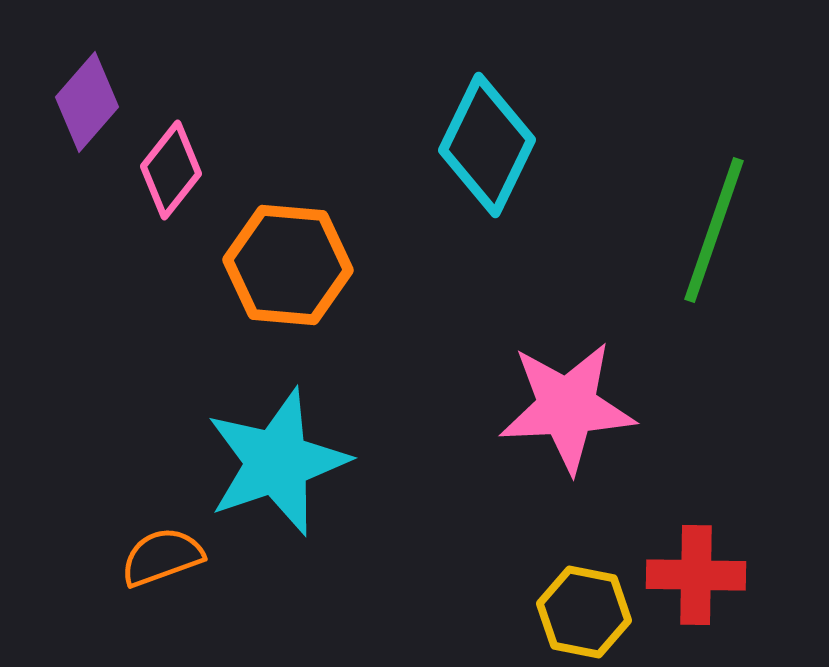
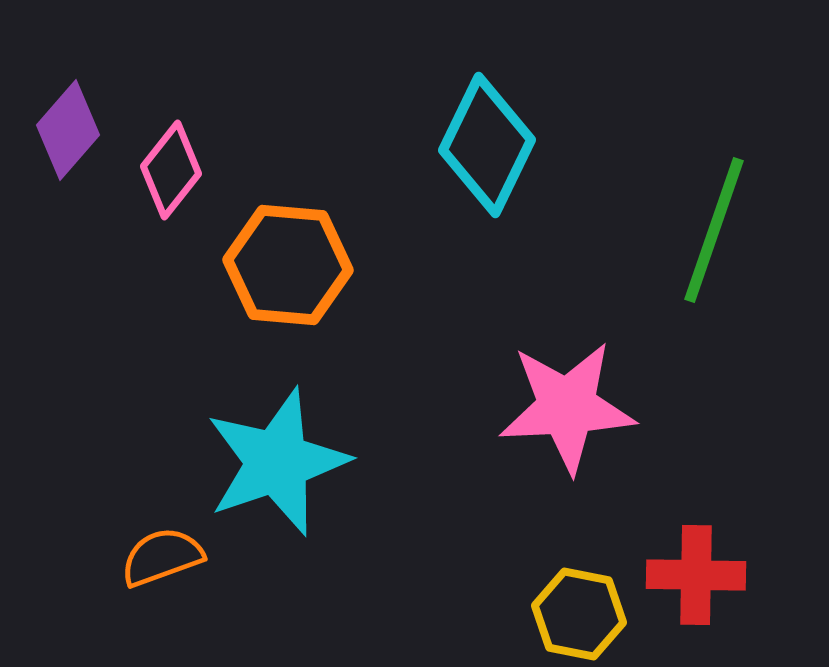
purple diamond: moved 19 px left, 28 px down
yellow hexagon: moved 5 px left, 2 px down
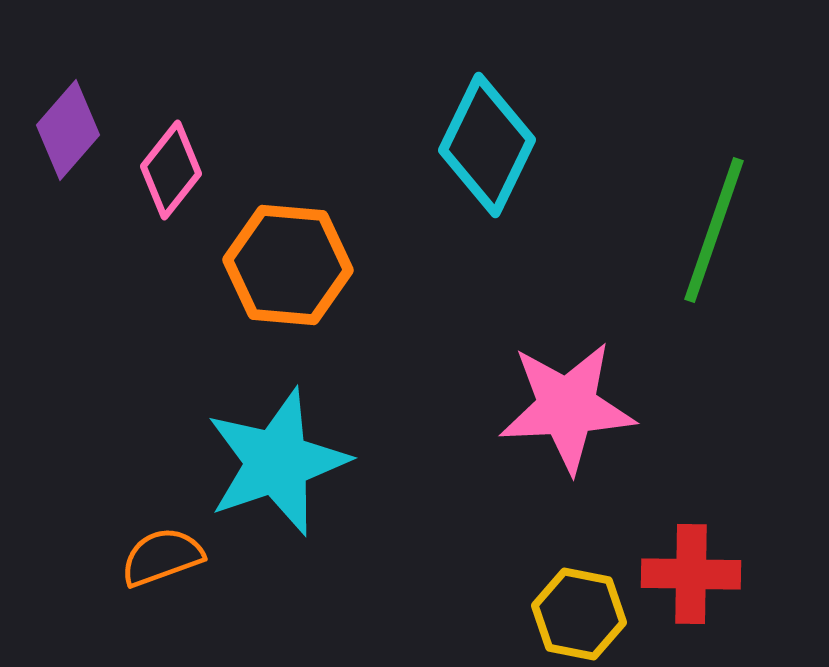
red cross: moved 5 px left, 1 px up
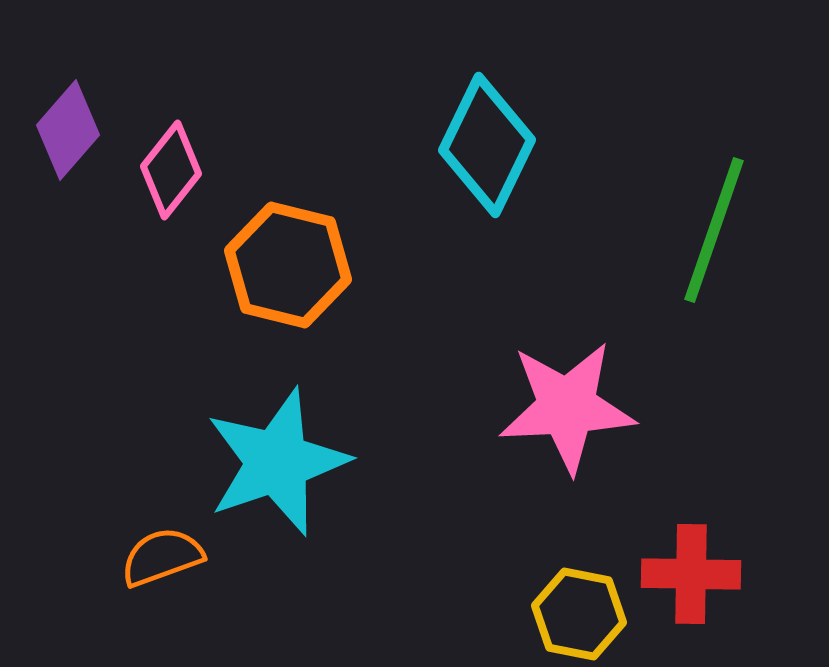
orange hexagon: rotated 9 degrees clockwise
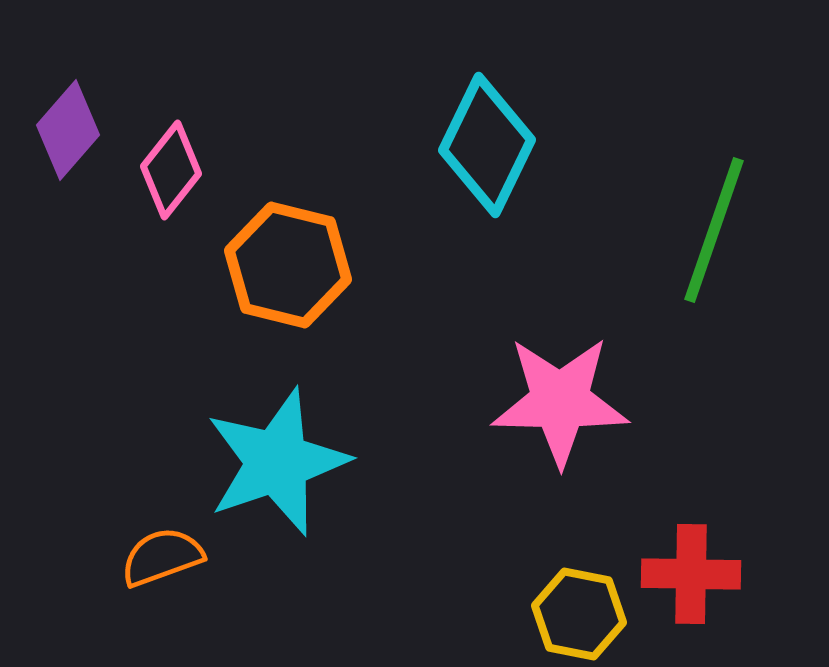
pink star: moved 7 px left, 6 px up; rotated 4 degrees clockwise
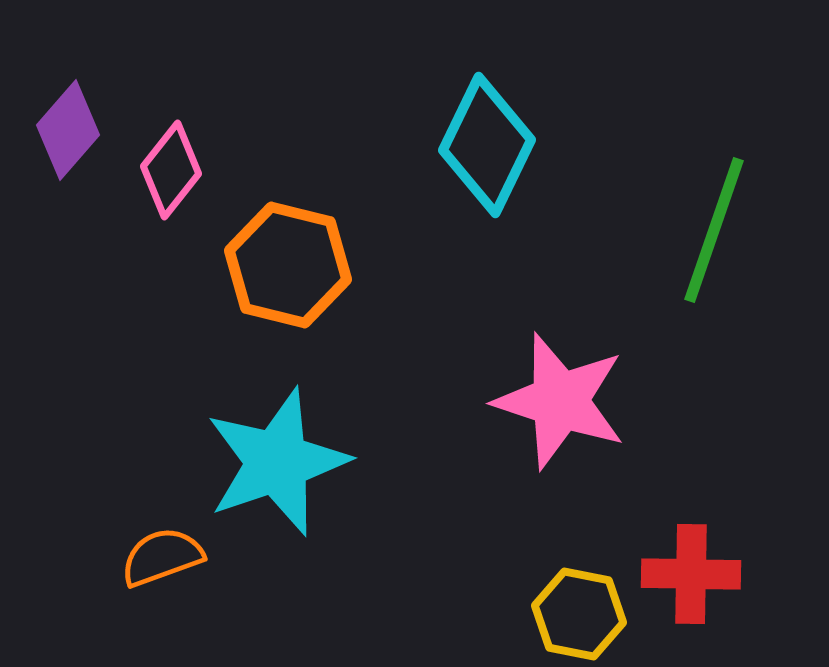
pink star: rotated 17 degrees clockwise
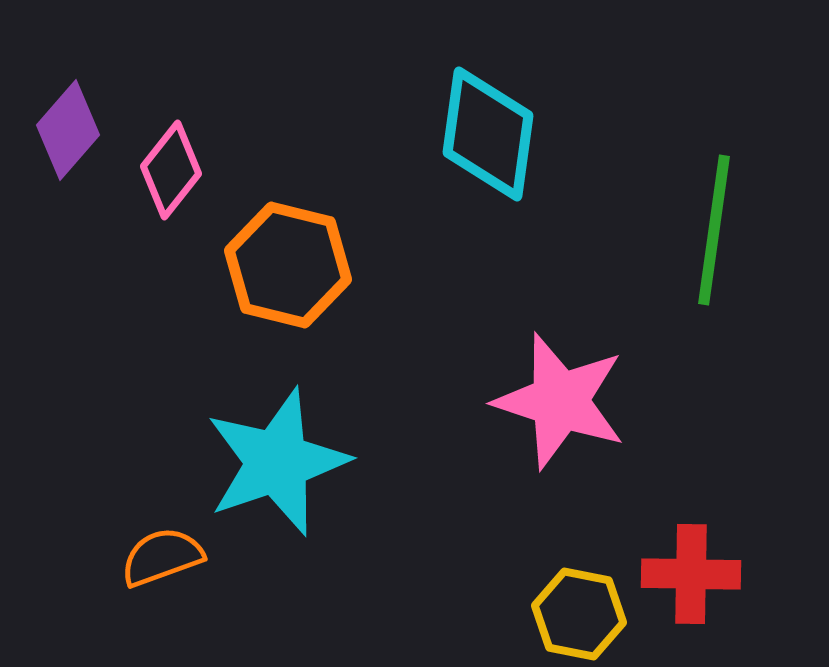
cyan diamond: moved 1 px right, 11 px up; rotated 18 degrees counterclockwise
green line: rotated 11 degrees counterclockwise
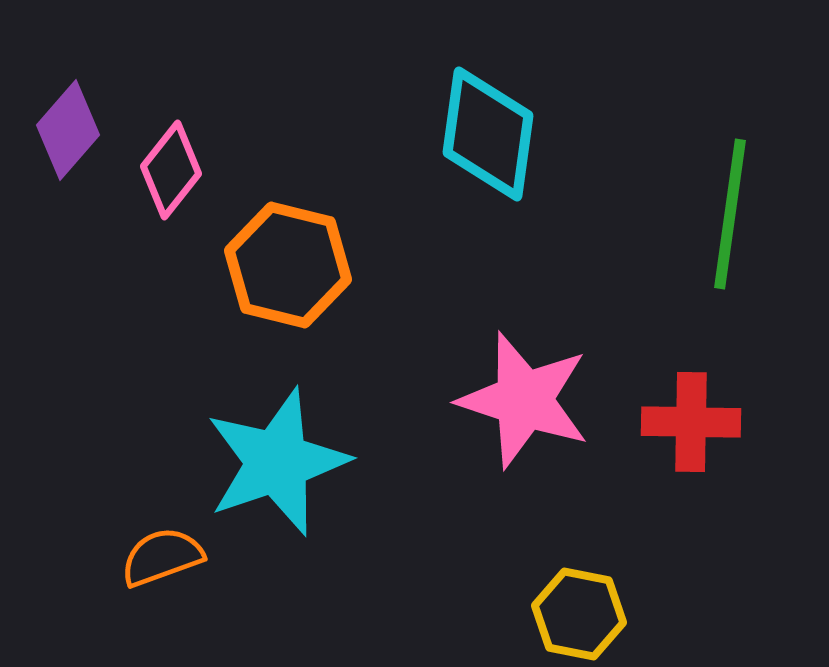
green line: moved 16 px right, 16 px up
pink star: moved 36 px left, 1 px up
red cross: moved 152 px up
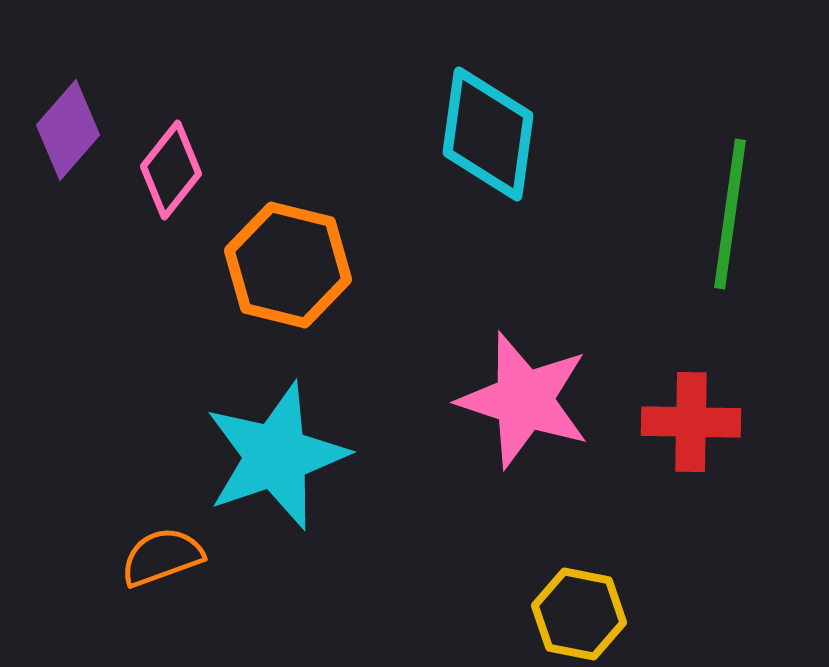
cyan star: moved 1 px left, 6 px up
